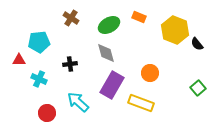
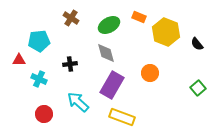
yellow hexagon: moved 9 px left, 2 px down
cyan pentagon: moved 1 px up
yellow rectangle: moved 19 px left, 14 px down
red circle: moved 3 px left, 1 px down
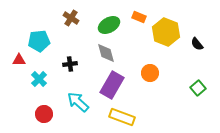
cyan cross: rotated 21 degrees clockwise
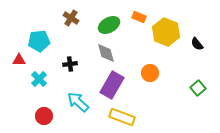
red circle: moved 2 px down
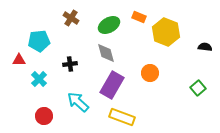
black semicircle: moved 8 px right, 3 px down; rotated 136 degrees clockwise
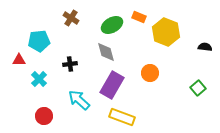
green ellipse: moved 3 px right
gray diamond: moved 1 px up
cyan arrow: moved 1 px right, 2 px up
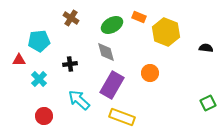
black semicircle: moved 1 px right, 1 px down
green square: moved 10 px right, 15 px down; rotated 14 degrees clockwise
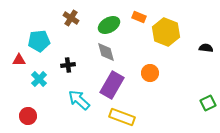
green ellipse: moved 3 px left
black cross: moved 2 px left, 1 px down
red circle: moved 16 px left
